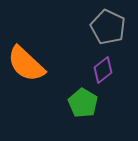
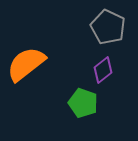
orange semicircle: rotated 99 degrees clockwise
green pentagon: rotated 12 degrees counterclockwise
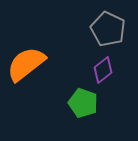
gray pentagon: moved 2 px down
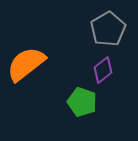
gray pentagon: rotated 16 degrees clockwise
green pentagon: moved 1 px left, 1 px up
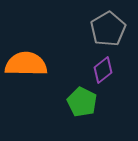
orange semicircle: rotated 39 degrees clockwise
green pentagon: rotated 8 degrees clockwise
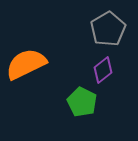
orange semicircle: rotated 27 degrees counterclockwise
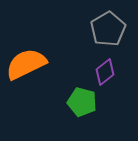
purple diamond: moved 2 px right, 2 px down
green pentagon: rotated 12 degrees counterclockwise
